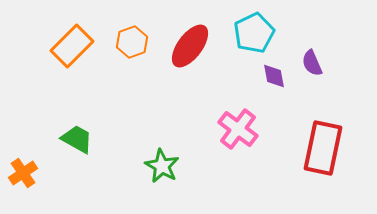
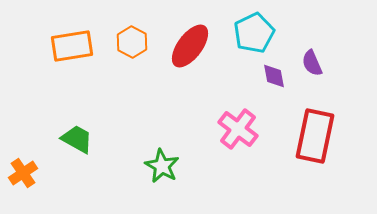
orange hexagon: rotated 12 degrees counterclockwise
orange rectangle: rotated 36 degrees clockwise
red rectangle: moved 8 px left, 12 px up
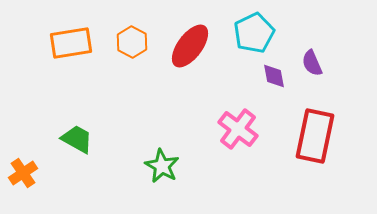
orange rectangle: moved 1 px left, 3 px up
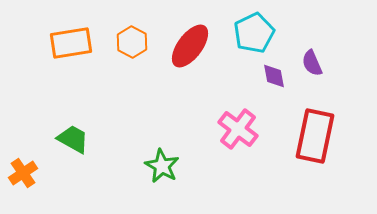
green trapezoid: moved 4 px left
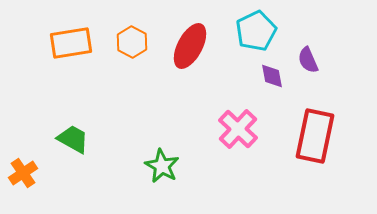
cyan pentagon: moved 2 px right, 2 px up
red ellipse: rotated 9 degrees counterclockwise
purple semicircle: moved 4 px left, 3 px up
purple diamond: moved 2 px left
pink cross: rotated 6 degrees clockwise
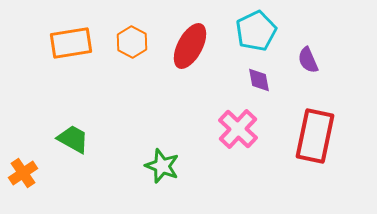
purple diamond: moved 13 px left, 4 px down
green star: rotated 8 degrees counterclockwise
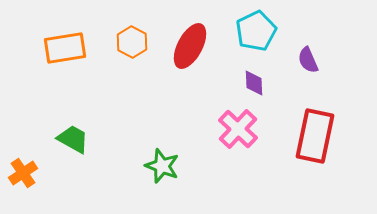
orange rectangle: moved 6 px left, 5 px down
purple diamond: moved 5 px left, 3 px down; rotated 8 degrees clockwise
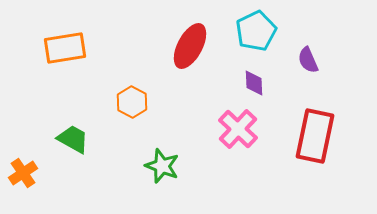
orange hexagon: moved 60 px down
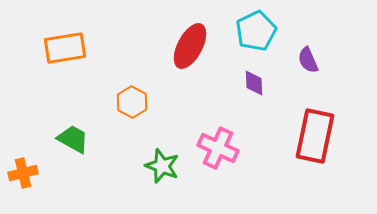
pink cross: moved 20 px left, 19 px down; rotated 18 degrees counterclockwise
orange cross: rotated 20 degrees clockwise
